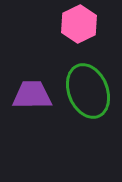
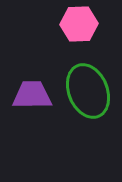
pink hexagon: rotated 24 degrees clockwise
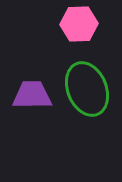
green ellipse: moved 1 px left, 2 px up
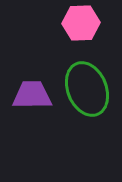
pink hexagon: moved 2 px right, 1 px up
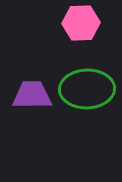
green ellipse: rotated 70 degrees counterclockwise
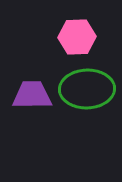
pink hexagon: moved 4 px left, 14 px down
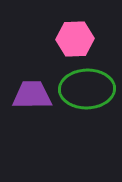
pink hexagon: moved 2 px left, 2 px down
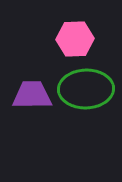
green ellipse: moved 1 px left
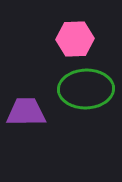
purple trapezoid: moved 6 px left, 17 px down
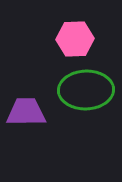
green ellipse: moved 1 px down
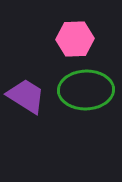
purple trapezoid: moved 16 px up; rotated 33 degrees clockwise
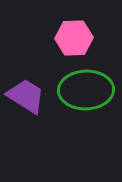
pink hexagon: moved 1 px left, 1 px up
